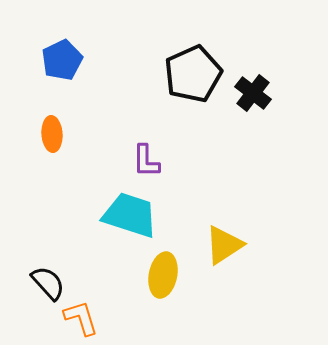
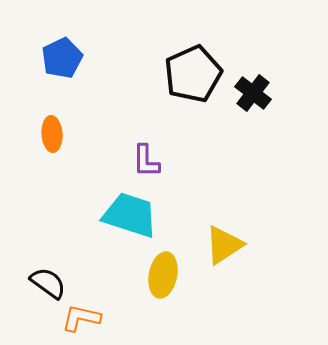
blue pentagon: moved 2 px up
black semicircle: rotated 12 degrees counterclockwise
orange L-shape: rotated 60 degrees counterclockwise
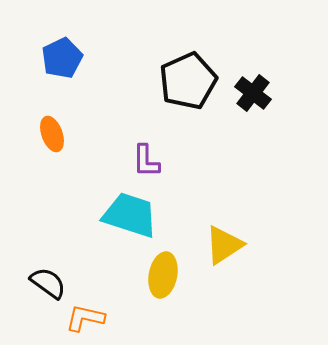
black pentagon: moved 5 px left, 7 px down
orange ellipse: rotated 16 degrees counterclockwise
orange L-shape: moved 4 px right
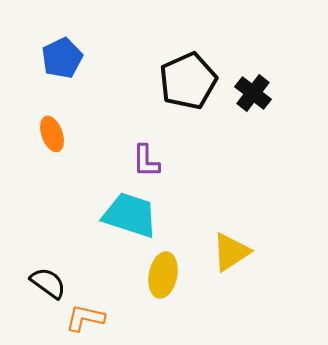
yellow triangle: moved 7 px right, 7 px down
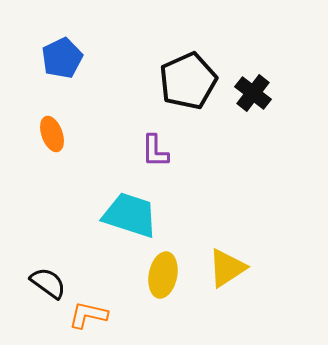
purple L-shape: moved 9 px right, 10 px up
yellow triangle: moved 4 px left, 16 px down
orange L-shape: moved 3 px right, 3 px up
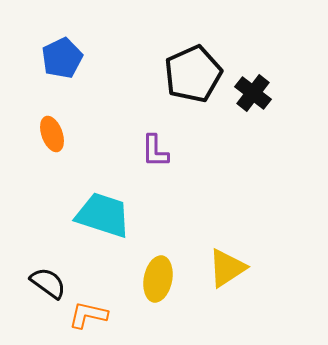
black pentagon: moved 5 px right, 7 px up
cyan trapezoid: moved 27 px left
yellow ellipse: moved 5 px left, 4 px down
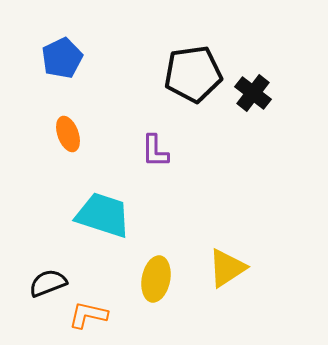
black pentagon: rotated 16 degrees clockwise
orange ellipse: moved 16 px right
yellow ellipse: moved 2 px left
black semicircle: rotated 57 degrees counterclockwise
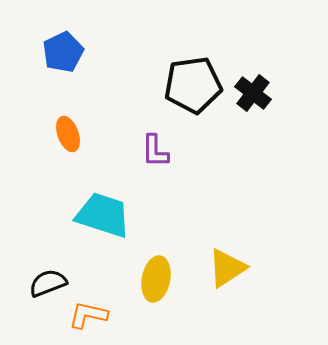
blue pentagon: moved 1 px right, 6 px up
black pentagon: moved 11 px down
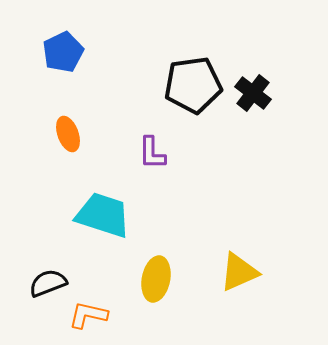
purple L-shape: moved 3 px left, 2 px down
yellow triangle: moved 12 px right, 4 px down; rotated 9 degrees clockwise
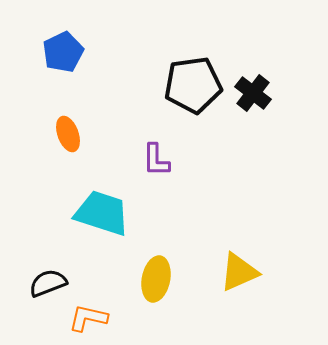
purple L-shape: moved 4 px right, 7 px down
cyan trapezoid: moved 1 px left, 2 px up
orange L-shape: moved 3 px down
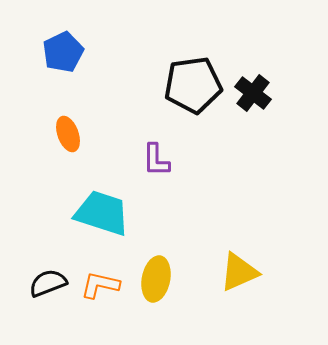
orange L-shape: moved 12 px right, 33 px up
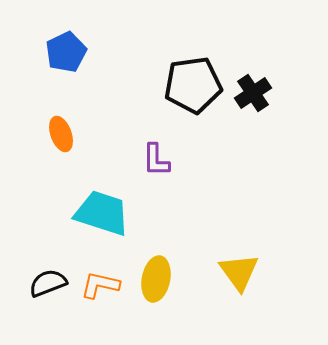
blue pentagon: moved 3 px right
black cross: rotated 18 degrees clockwise
orange ellipse: moved 7 px left
yellow triangle: rotated 42 degrees counterclockwise
